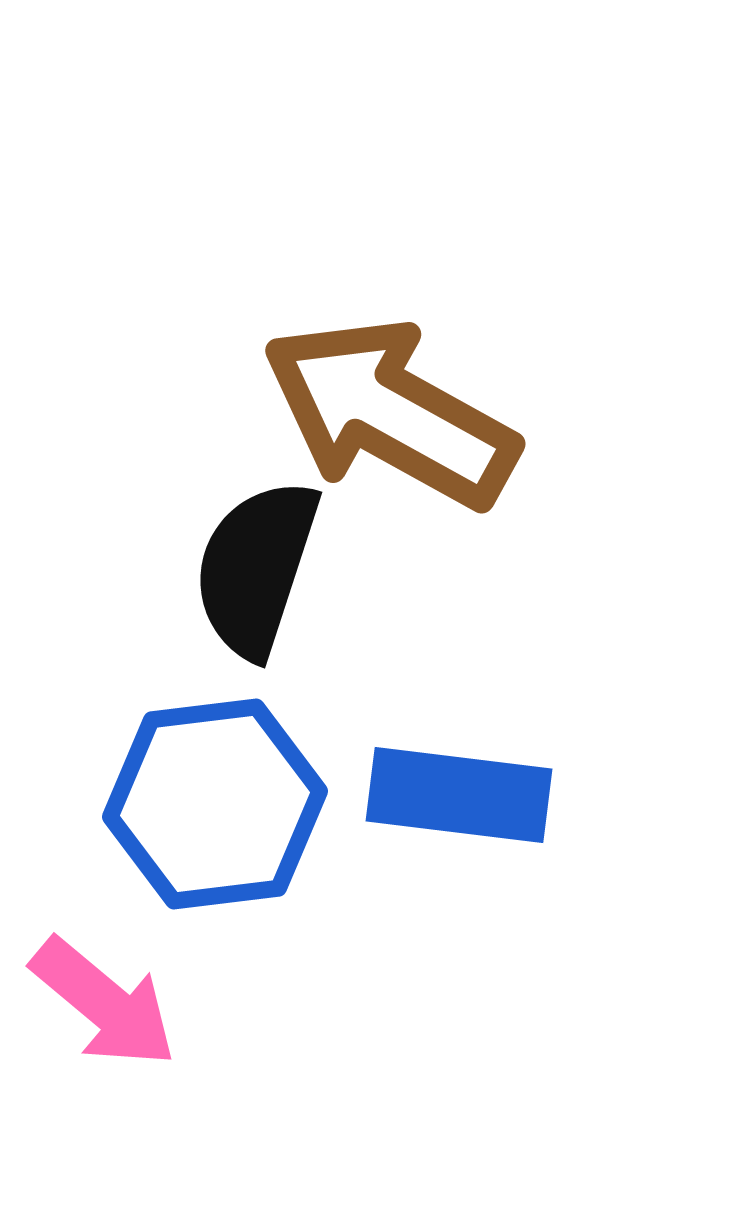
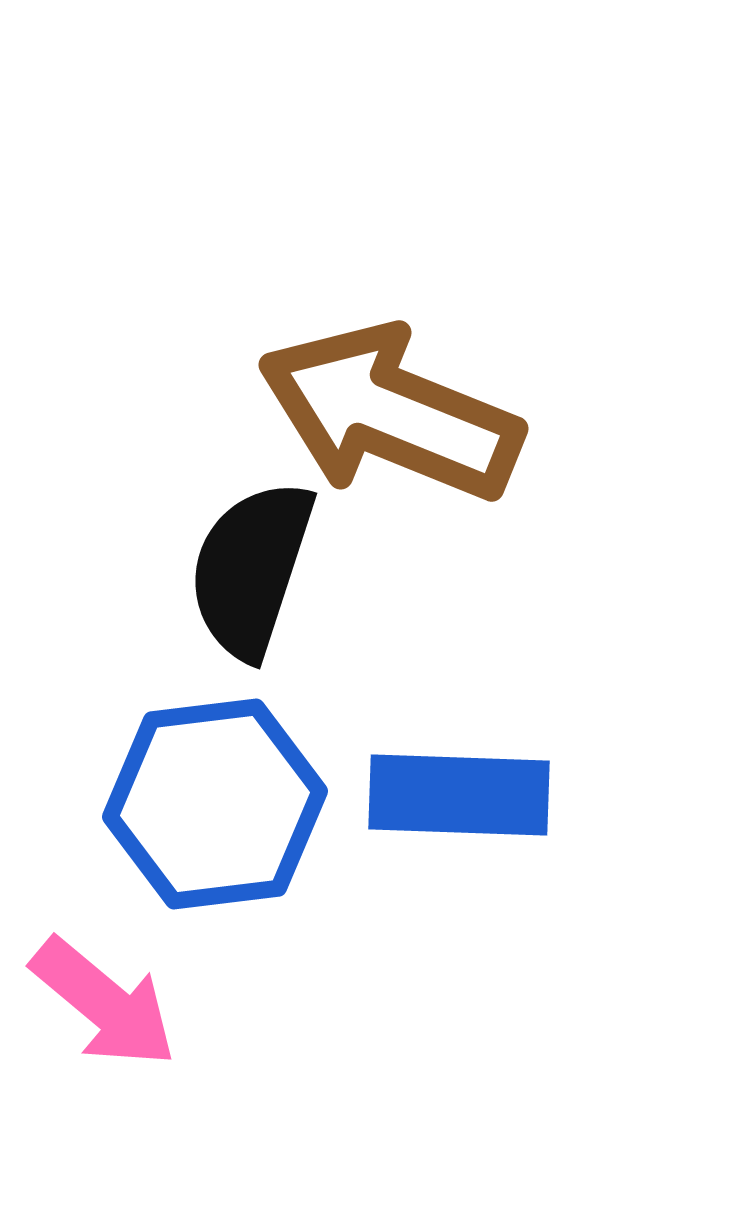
brown arrow: rotated 7 degrees counterclockwise
black semicircle: moved 5 px left, 1 px down
blue rectangle: rotated 5 degrees counterclockwise
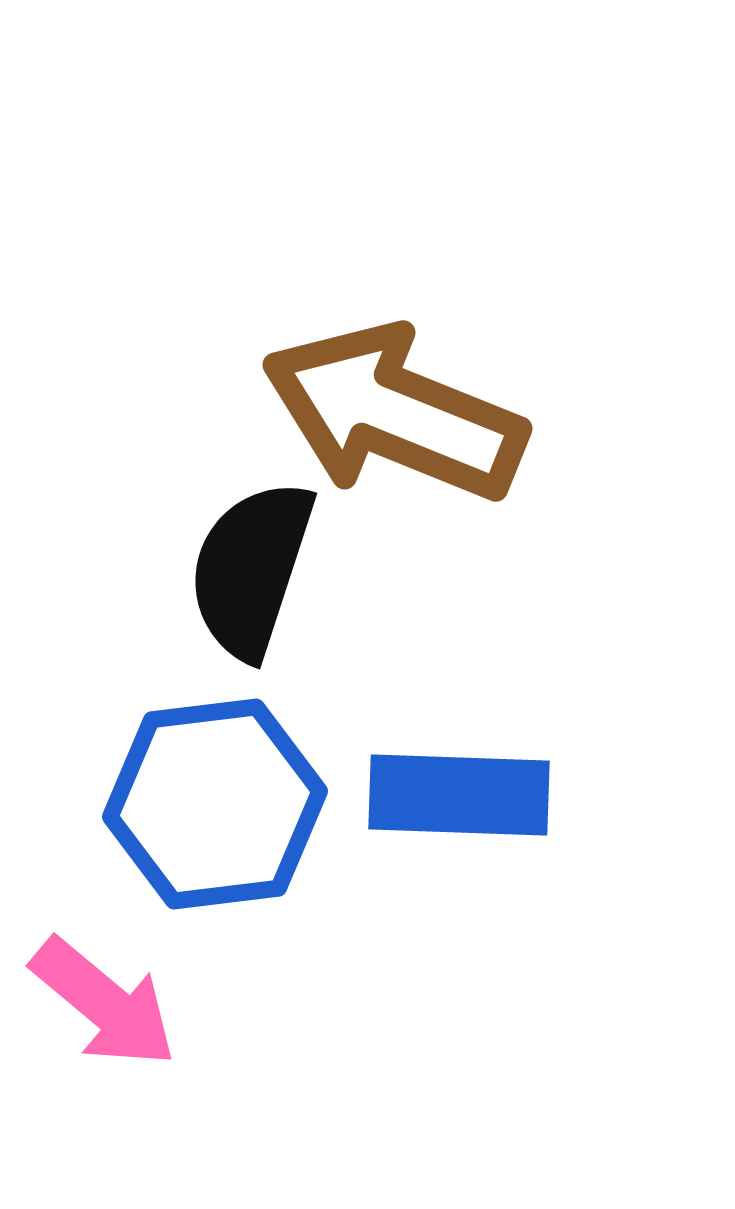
brown arrow: moved 4 px right
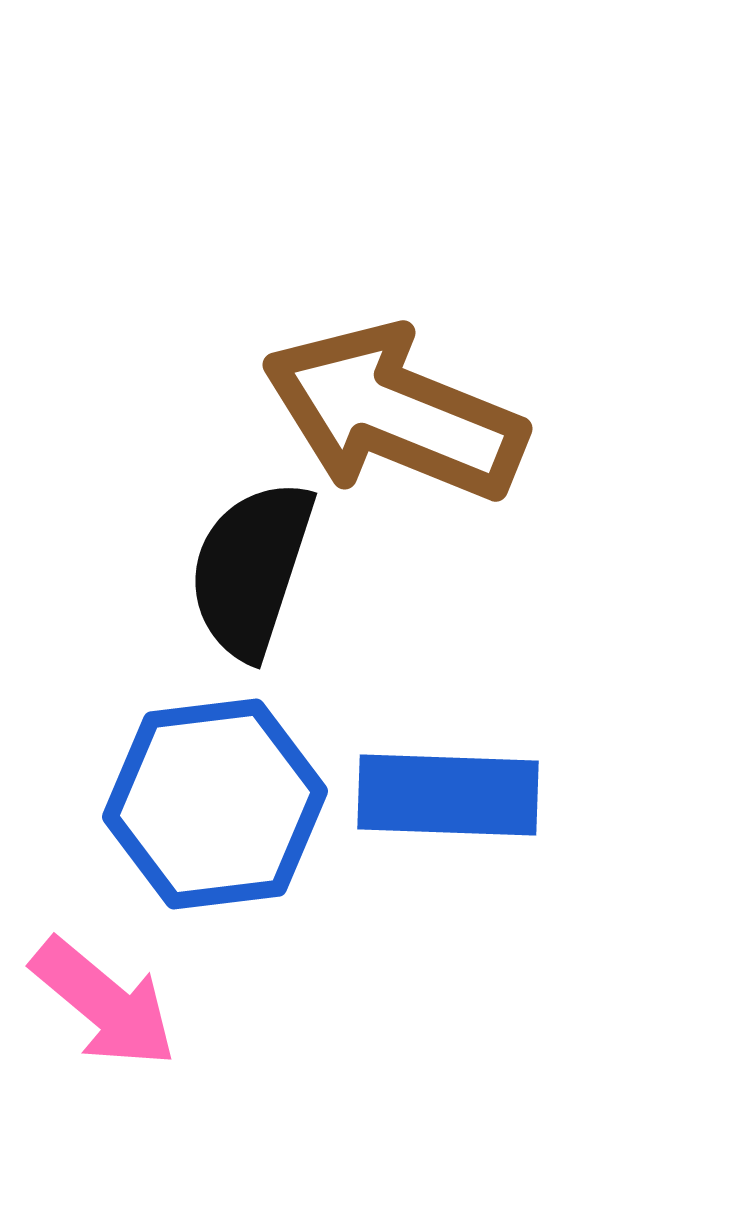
blue rectangle: moved 11 px left
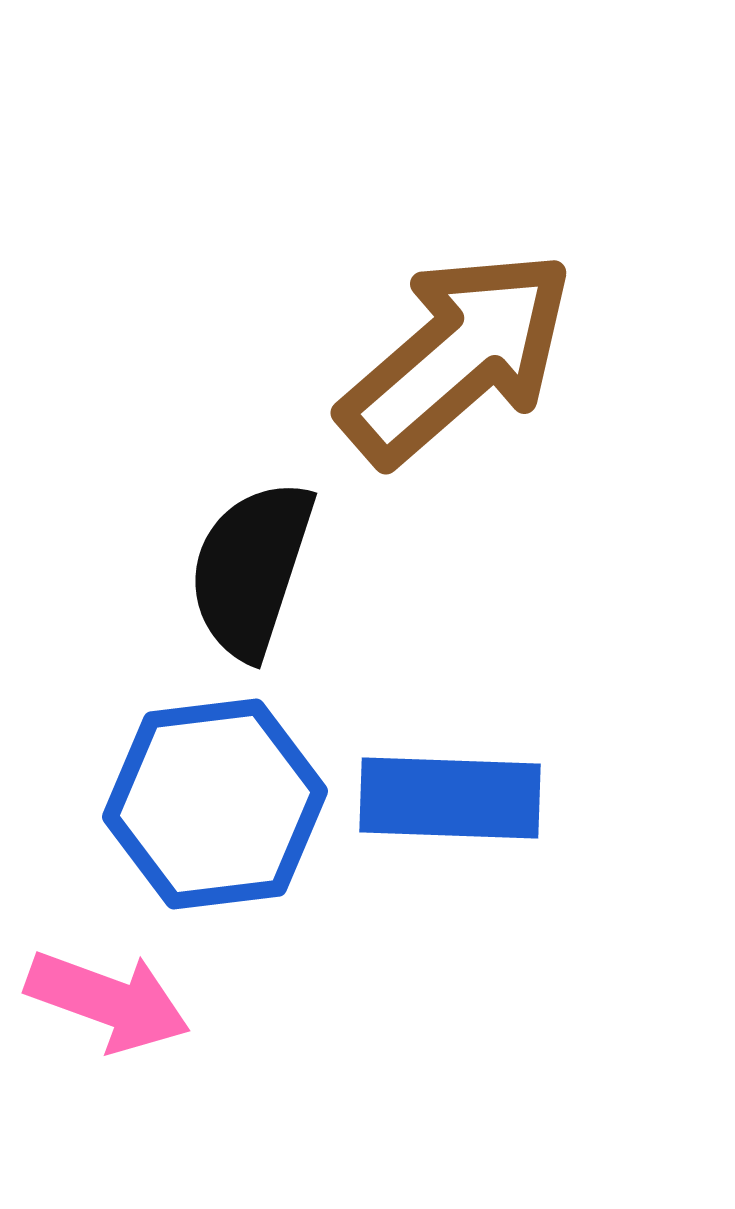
brown arrow: moved 63 px right, 56 px up; rotated 117 degrees clockwise
blue rectangle: moved 2 px right, 3 px down
pink arrow: moved 4 px right, 2 px up; rotated 20 degrees counterclockwise
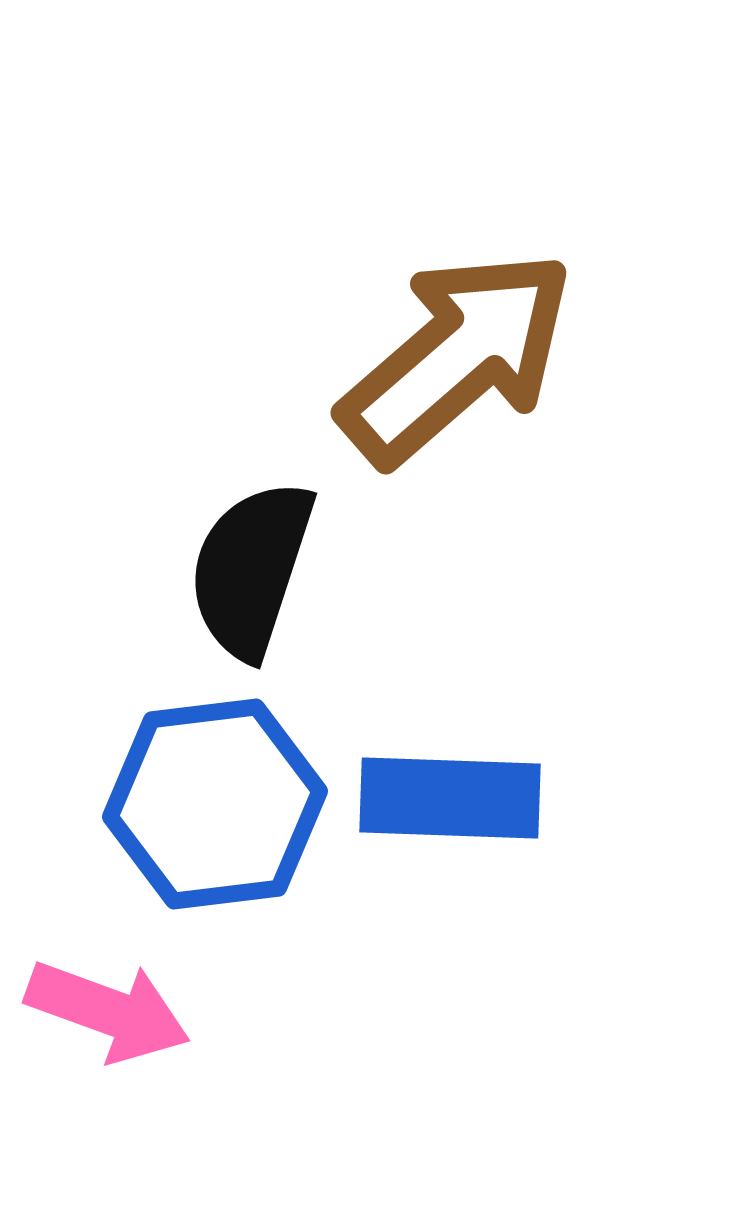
pink arrow: moved 10 px down
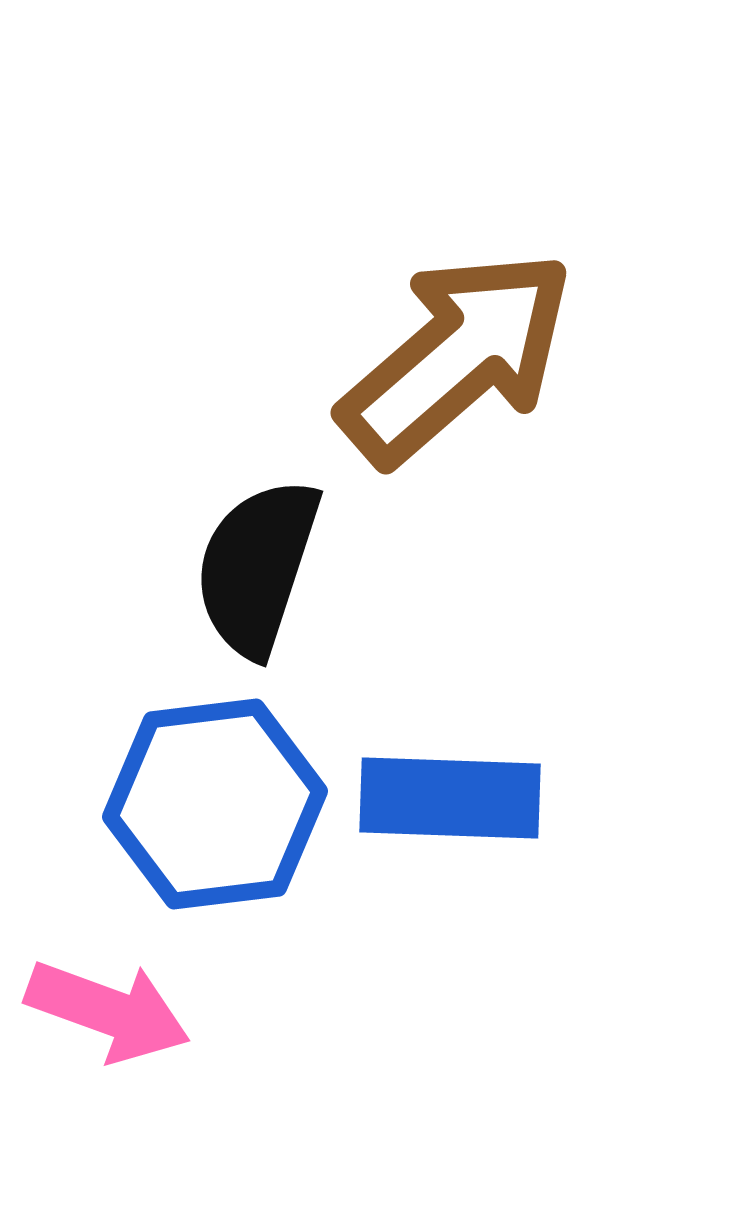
black semicircle: moved 6 px right, 2 px up
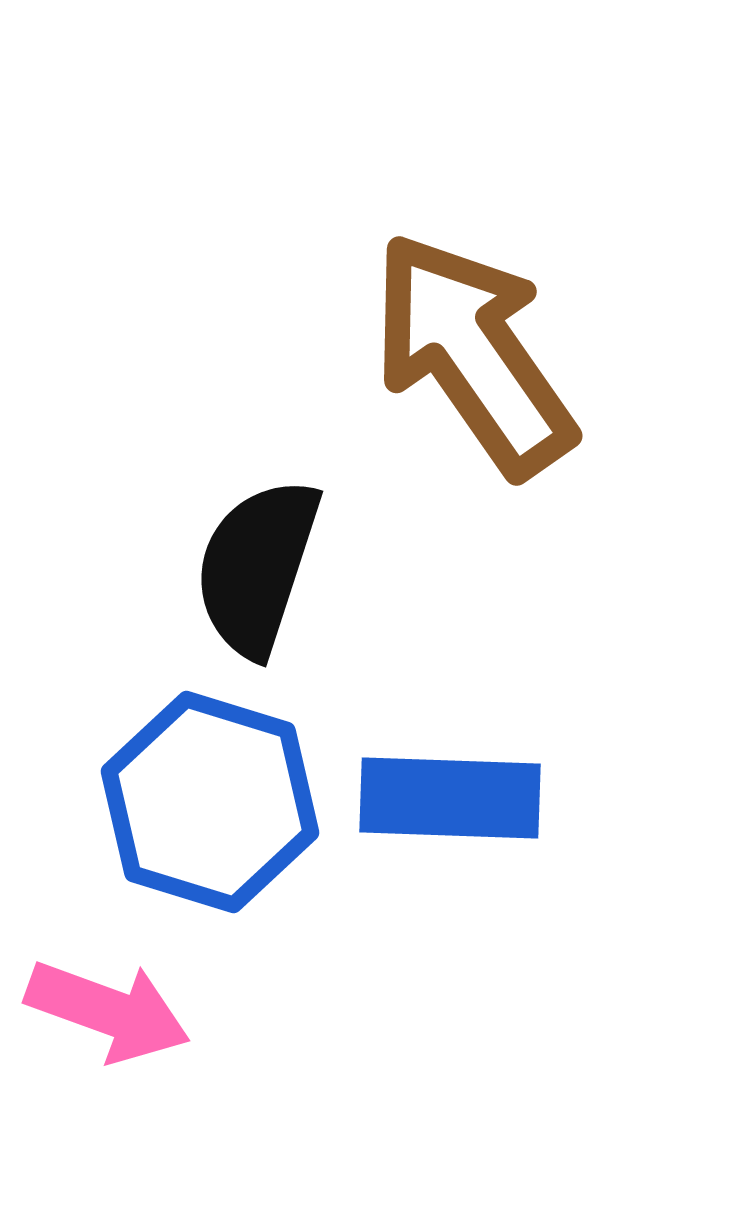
brown arrow: moved 16 px right, 3 px up; rotated 84 degrees counterclockwise
blue hexagon: moved 5 px left, 2 px up; rotated 24 degrees clockwise
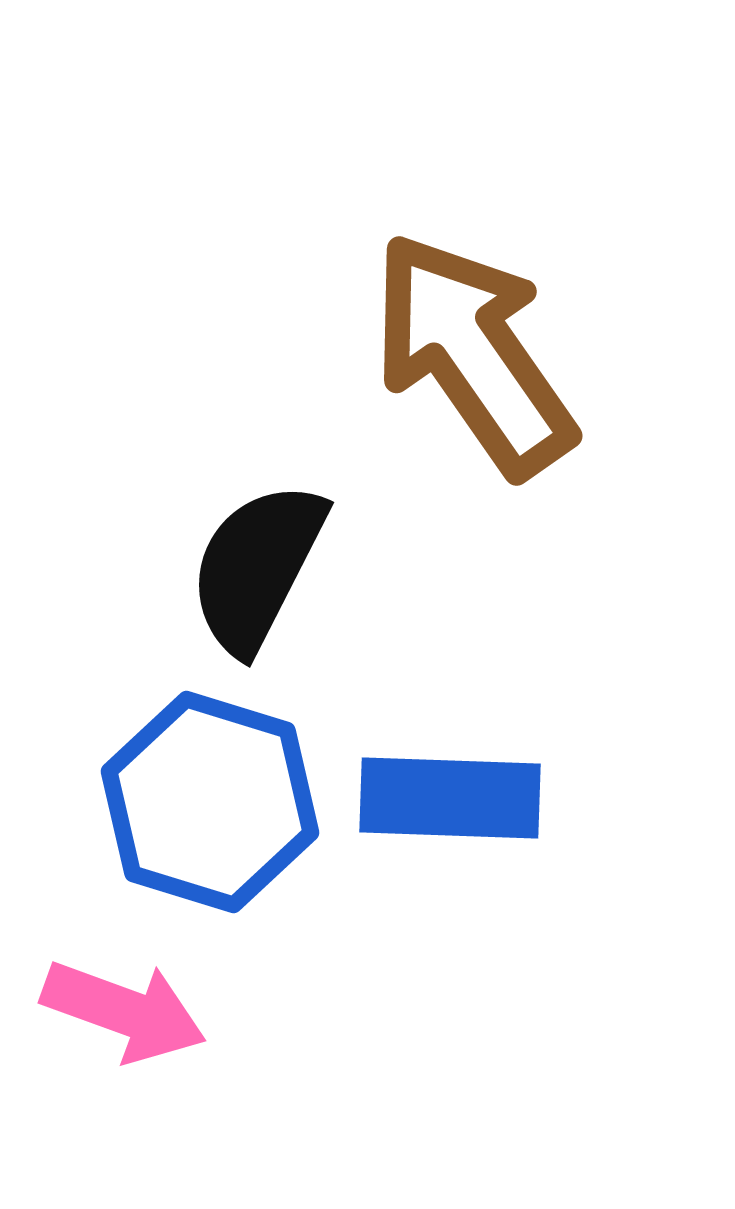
black semicircle: rotated 9 degrees clockwise
pink arrow: moved 16 px right
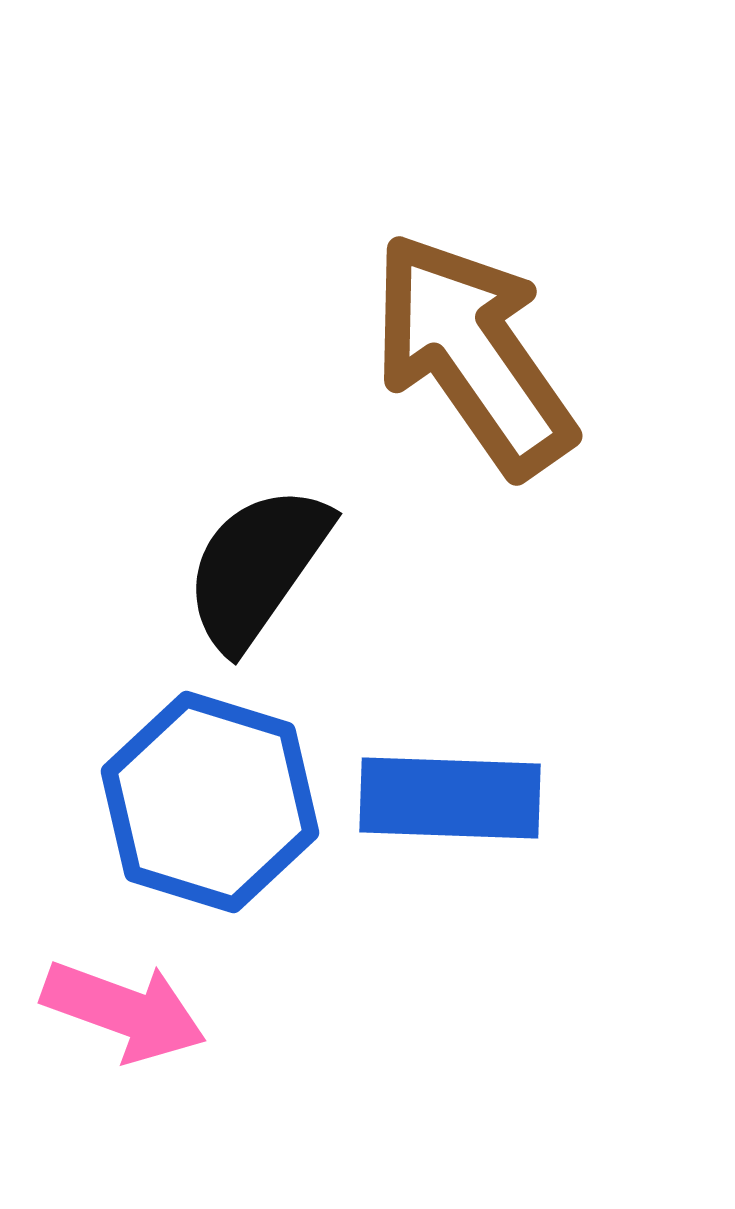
black semicircle: rotated 8 degrees clockwise
